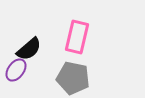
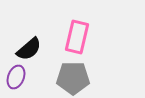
purple ellipse: moved 7 px down; rotated 15 degrees counterclockwise
gray pentagon: rotated 12 degrees counterclockwise
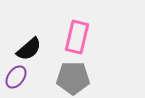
purple ellipse: rotated 15 degrees clockwise
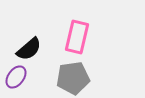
gray pentagon: rotated 8 degrees counterclockwise
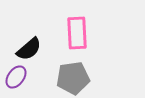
pink rectangle: moved 4 px up; rotated 16 degrees counterclockwise
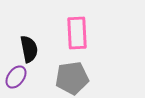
black semicircle: rotated 60 degrees counterclockwise
gray pentagon: moved 1 px left
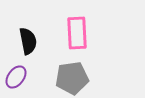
black semicircle: moved 1 px left, 8 px up
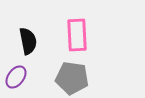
pink rectangle: moved 2 px down
gray pentagon: rotated 16 degrees clockwise
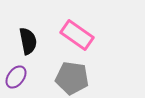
pink rectangle: rotated 52 degrees counterclockwise
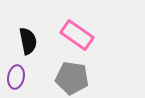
purple ellipse: rotated 25 degrees counterclockwise
